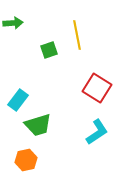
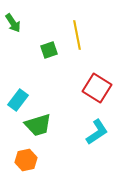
green arrow: rotated 60 degrees clockwise
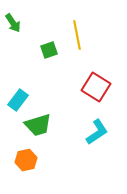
red square: moved 1 px left, 1 px up
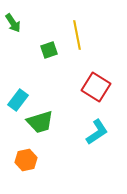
green trapezoid: moved 2 px right, 3 px up
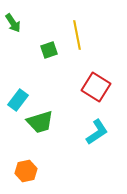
orange hexagon: moved 11 px down
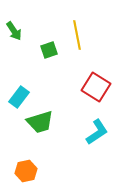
green arrow: moved 1 px right, 8 px down
cyan rectangle: moved 1 px right, 3 px up
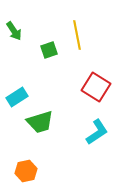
cyan rectangle: moved 2 px left; rotated 20 degrees clockwise
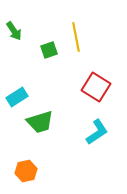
yellow line: moved 1 px left, 2 px down
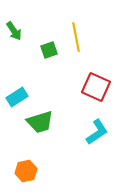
red square: rotated 8 degrees counterclockwise
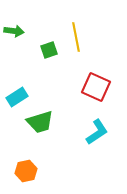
green arrow: rotated 48 degrees counterclockwise
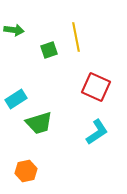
green arrow: moved 1 px up
cyan rectangle: moved 1 px left, 2 px down
green trapezoid: moved 1 px left, 1 px down
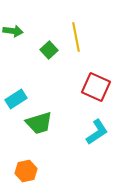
green arrow: moved 1 px left, 1 px down
green square: rotated 24 degrees counterclockwise
